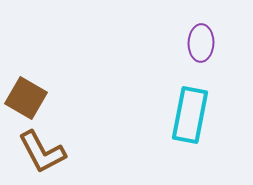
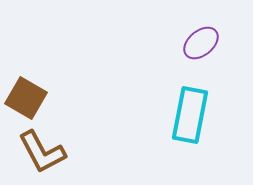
purple ellipse: rotated 48 degrees clockwise
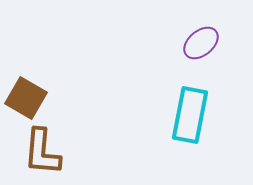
brown L-shape: rotated 33 degrees clockwise
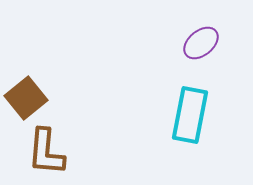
brown square: rotated 21 degrees clockwise
brown L-shape: moved 4 px right
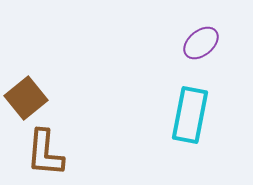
brown L-shape: moved 1 px left, 1 px down
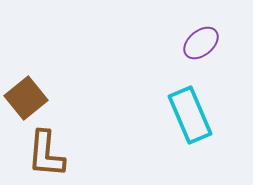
cyan rectangle: rotated 34 degrees counterclockwise
brown L-shape: moved 1 px right, 1 px down
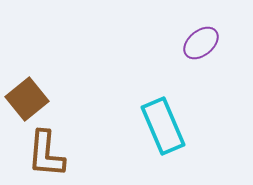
brown square: moved 1 px right, 1 px down
cyan rectangle: moved 27 px left, 11 px down
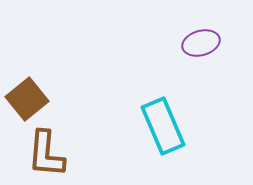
purple ellipse: rotated 24 degrees clockwise
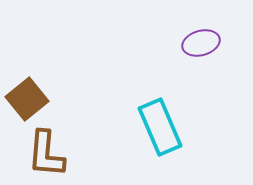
cyan rectangle: moved 3 px left, 1 px down
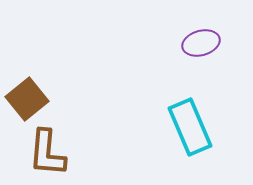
cyan rectangle: moved 30 px right
brown L-shape: moved 1 px right, 1 px up
